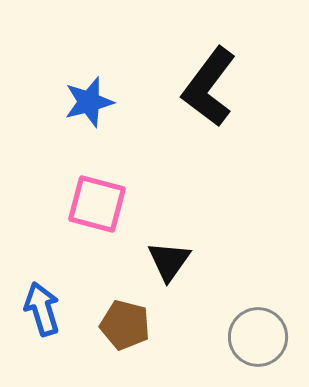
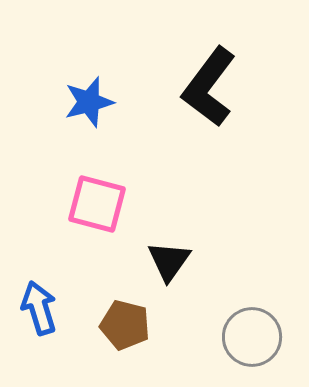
blue arrow: moved 3 px left, 1 px up
gray circle: moved 6 px left
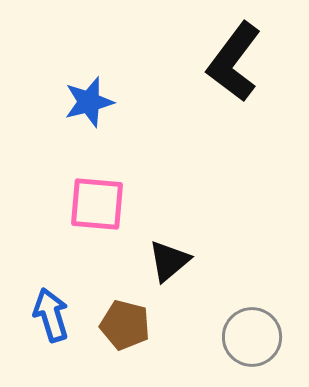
black L-shape: moved 25 px right, 25 px up
pink square: rotated 10 degrees counterclockwise
black triangle: rotated 15 degrees clockwise
blue arrow: moved 12 px right, 7 px down
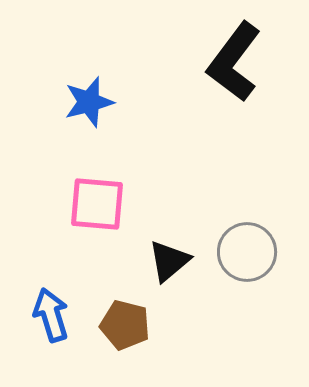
gray circle: moved 5 px left, 85 px up
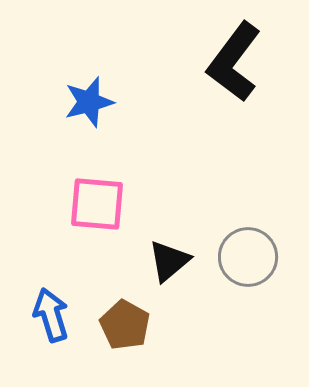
gray circle: moved 1 px right, 5 px down
brown pentagon: rotated 15 degrees clockwise
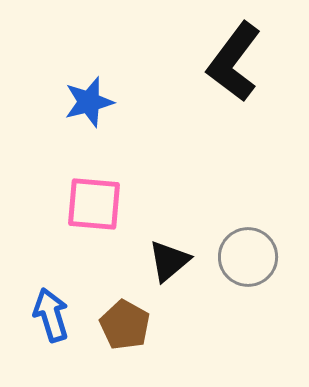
pink square: moved 3 px left
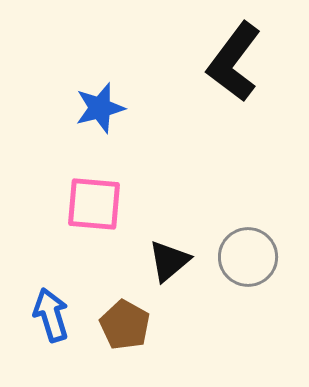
blue star: moved 11 px right, 6 px down
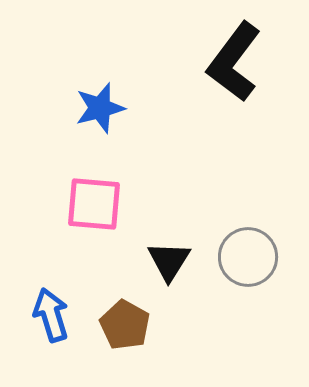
black triangle: rotated 18 degrees counterclockwise
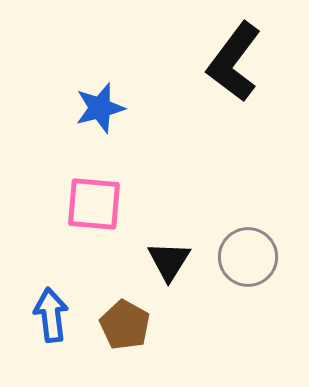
blue arrow: rotated 10 degrees clockwise
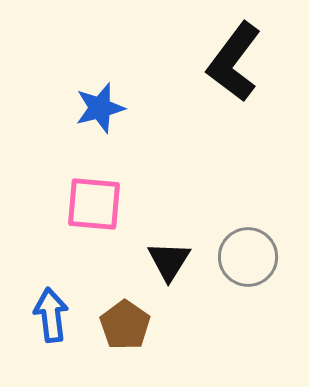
brown pentagon: rotated 6 degrees clockwise
